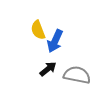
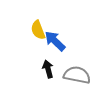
blue arrow: rotated 110 degrees clockwise
black arrow: rotated 66 degrees counterclockwise
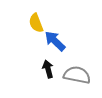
yellow semicircle: moved 2 px left, 7 px up
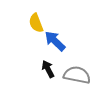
black arrow: rotated 12 degrees counterclockwise
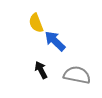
black arrow: moved 7 px left, 1 px down
